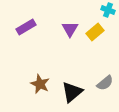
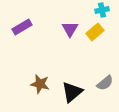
cyan cross: moved 6 px left; rotated 32 degrees counterclockwise
purple rectangle: moved 4 px left
brown star: rotated 12 degrees counterclockwise
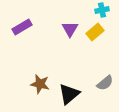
black triangle: moved 3 px left, 2 px down
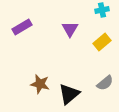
yellow rectangle: moved 7 px right, 10 px down
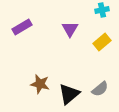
gray semicircle: moved 5 px left, 6 px down
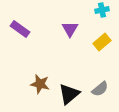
purple rectangle: moved 2 px left, 2 px down; rotated 66 degrees clockwise
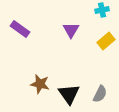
purple triangle: moved 1 px right, 1 px down
yellow rectangle: moved 4 px right, 1 px up
gray semicircle: moved 5 px down; rotated 24 degrees counterclockwise
black triangle: rotated 25 degrees counterclockwise
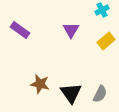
cyan cross: rotated 16 degrees counterclockwise
purple rectangle: moved 1 px down
black triangle: moved 2 px right, 1 px up
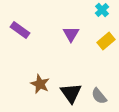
cyan cross: rotated 16 degrees counterclockwise
purple triangle: moved 4 px down
brown star: rotated 12 degrees clockwise
gray semicircle: moved 1 px left, 2 px down; rotated 114 degrees clockwise
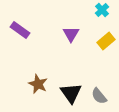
brown star: moved 2 px left
